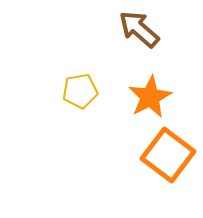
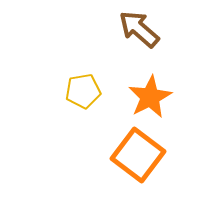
yellow pentagon: moved 3 px right
orange square: moved 30 px left
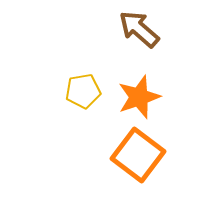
orange star: moved 11 px left; rotated 9 degrees clockwise
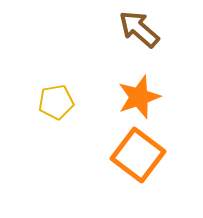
yellow pentagon: moved 27 px left, 11 px down
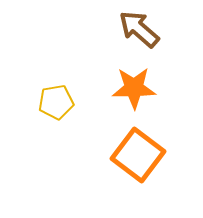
orange star: moved 5 px left, 9 px up; rotated 18 degrees clockwise
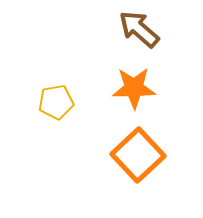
orange square: rotated 10 degrees clockwise
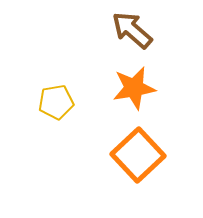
brown arrow: moved 7 px left, 1 px down
orange star: rotated 9 degrees counterclockwise
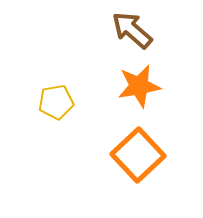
orange star: moved 5 px right, 2 px up
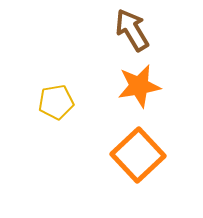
brown arrow: rotated 18 degrees clockwise
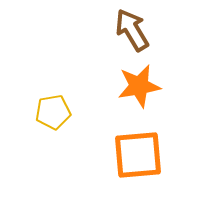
yellow pentagon: moved 3 px left, 10 px down
orange square: rotated 38 degrees clockwise
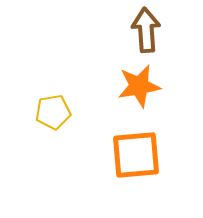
brown arrow: moved 14 px right; rotated 27 degrees clockwise
orange square: moved 2 px left
